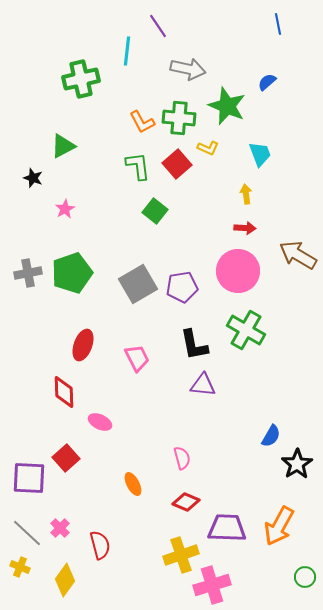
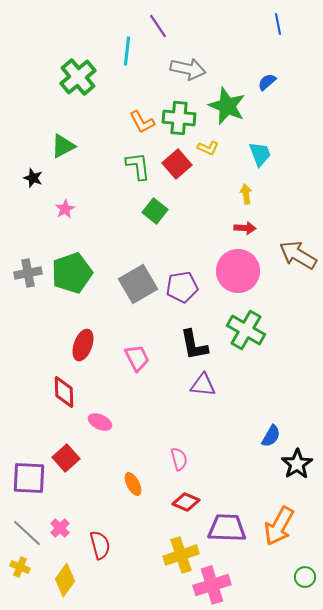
green cross at (81, 79): moved 3 px left, 2 px up; rotated 27 degrees counterclockwise
pink semicircle at (182, 458): moved 3 px left, 1 px down
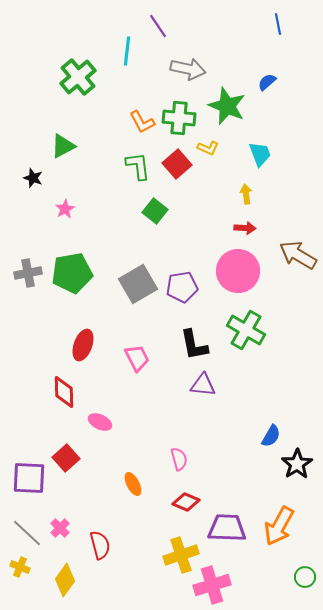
green pentagon at (72, 273): rotated 9 degrees clockwise
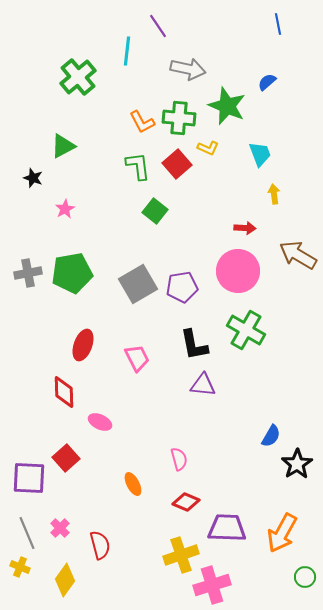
yellow arrow at (246, 194): moved 28 px right
orange arrow at (279, 526): moved 3 px right, 7 px down
gray line at (27, 533): rotated 24 degrees clockwise
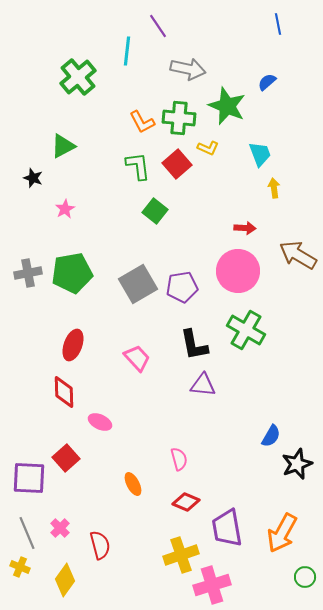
yellow arrow at (274, 194): moved 6 px up
red ellipse at (83, 345): moved 10 px left
pink trapezoid at (137, 358): rotated 16 degrees counterclockwise
black star at (297, 464): rotated 12 degrees clockwise
purple trapezoid at (227, 528): rotated 102 degrees counterclockwise
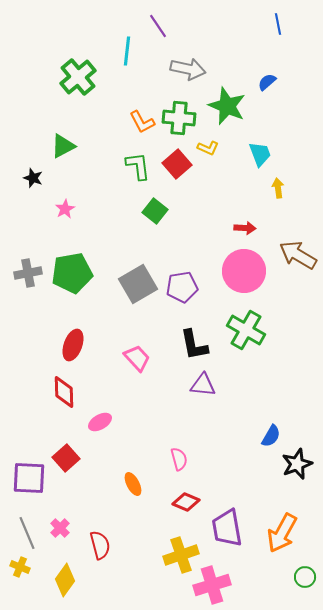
yellow arrow at (274, 188): moved 4 px right
pink circle at (238, 271): moved 6 px right
pink ellipse at (100, 422): rotated 55 degrees counterclockwise
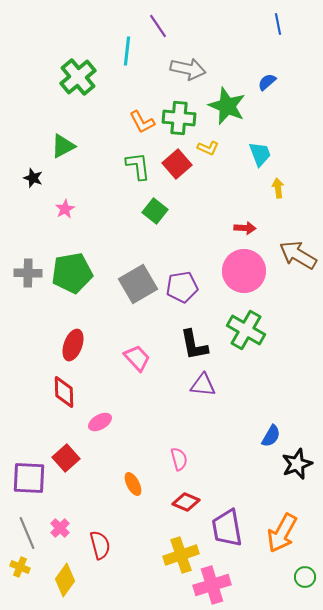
gray cross at (28, 273): rotated 12 degrees clockwise
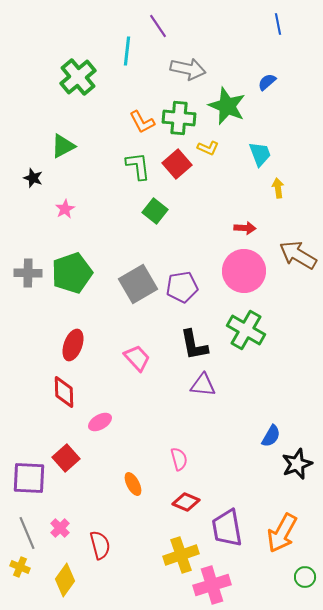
green pentagon at (72, 273): rotated 9 degrees counterclockwise
